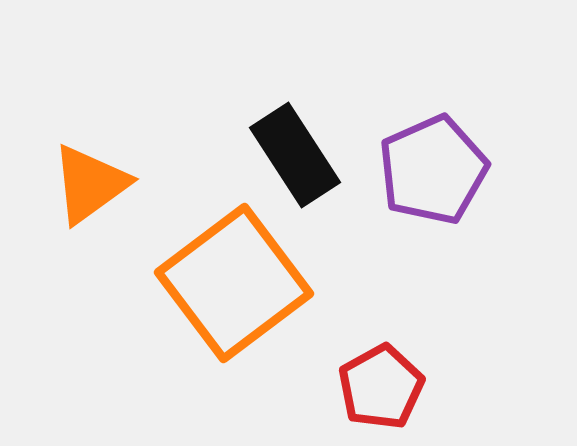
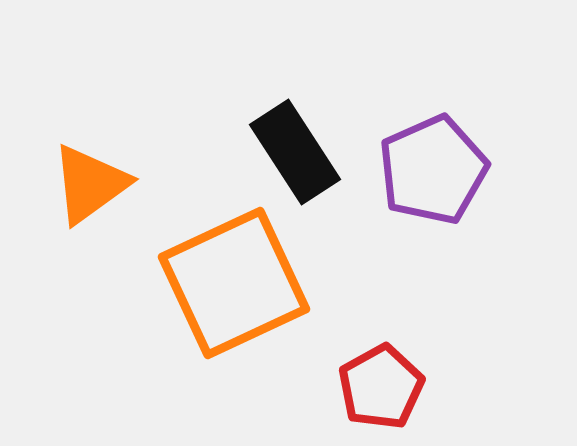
black rectangle: moved 3 px up
orange square: rotated 12 degrees clockwise
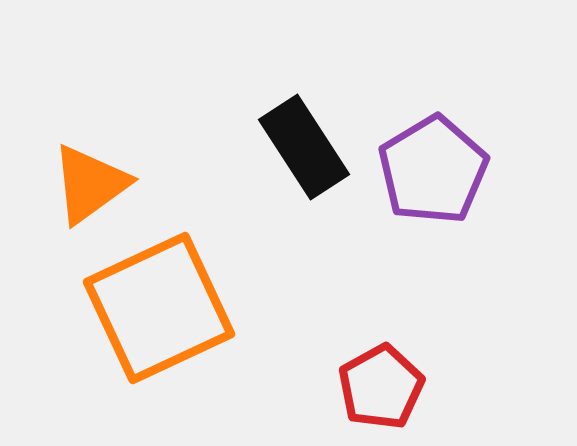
black rectangle: moved 9 px right, 5 px up
purple pentagon: rotated 7 degrees counterclockwise
orange square: moved 75 px left, 25 px down
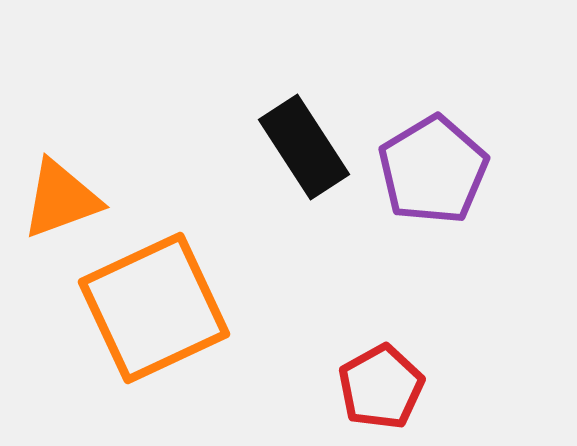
orange triangle: moved 29 px left, 15 px down; rotated 16 degrees clockwise
orange square: moved 5 px left
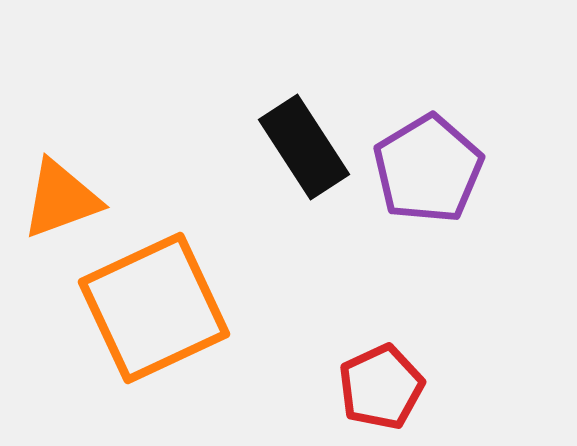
purple pentagon: moved 5 px left, 1 px up
red pentagon: rotated 4 degrees clockwise
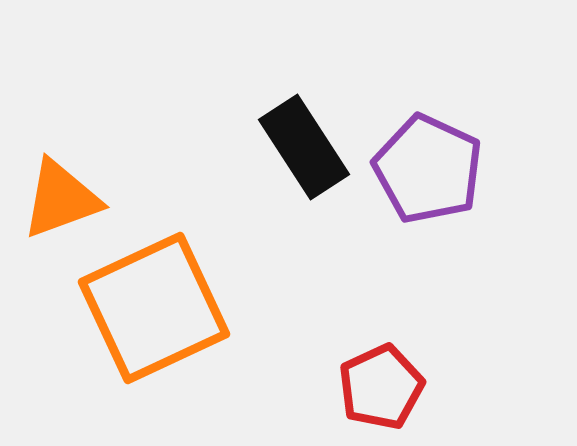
purple pentagon: rotated 16 degrees counterclockwise
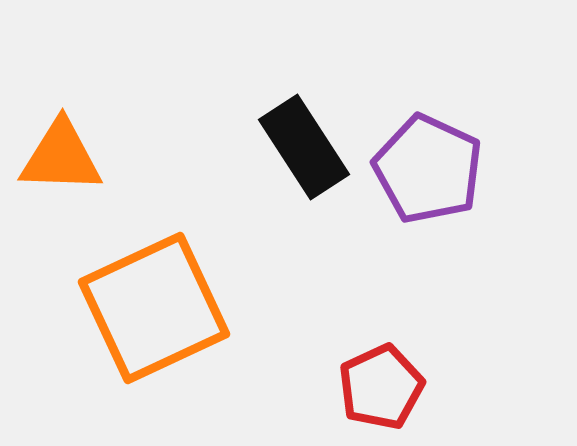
orange triangle: moved 42 px up; rotated 22 degrees clockwise
